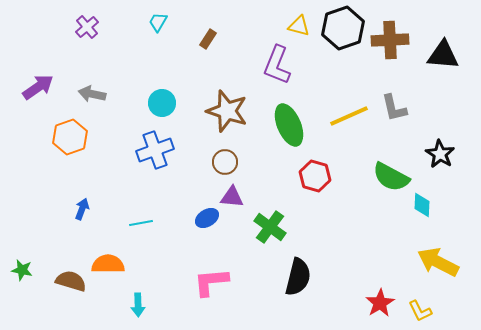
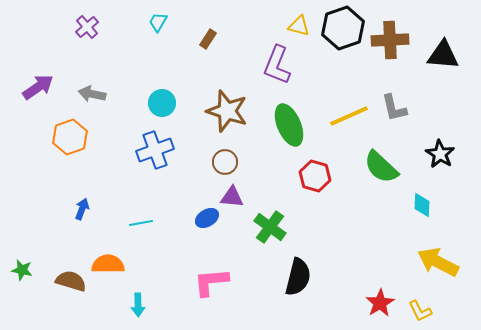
green semicircle: moved 10 px left, 10 px up; rotated 15 degrees clockwise
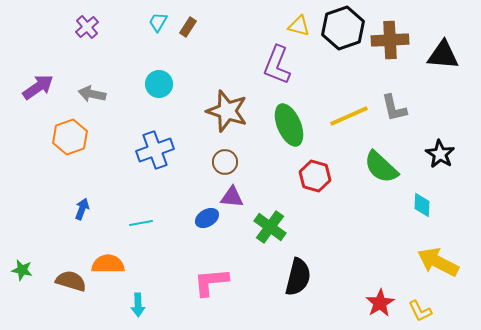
brown rectangle: moved 20 px left, 12 px up
cyan circle: moved 3 px left, 19 px up
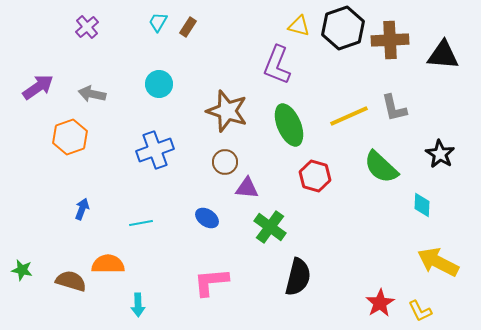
purple triangle: moved 15 px right, 9 px up
blue ellipse: rotated 65 degrees clockwise
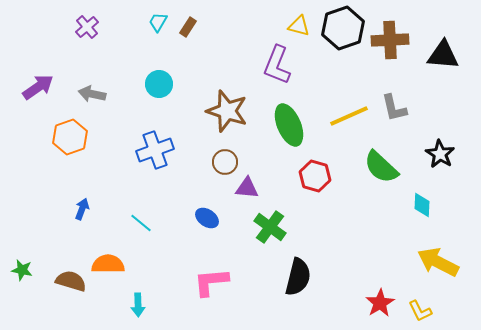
cyan line: rotated 50 degrees clockwise
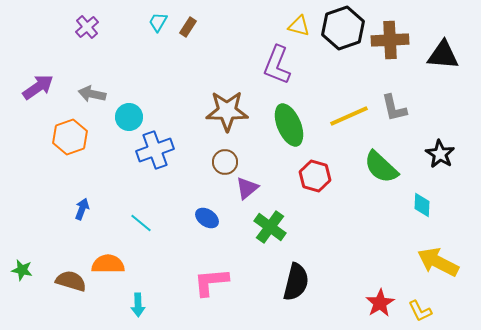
cyan circle: moved 30 px left, 33 px down
brown star: rotated 18 degrees counterclockwise
purple triangle: rotated 45 degrees counterclockwise
black semicircle: moved 2 px left, 5 px down
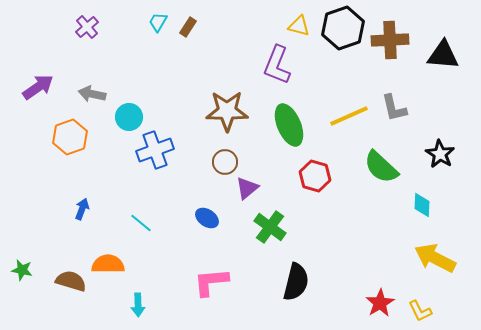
yellow arrow: moved 3 px left, 4 px up
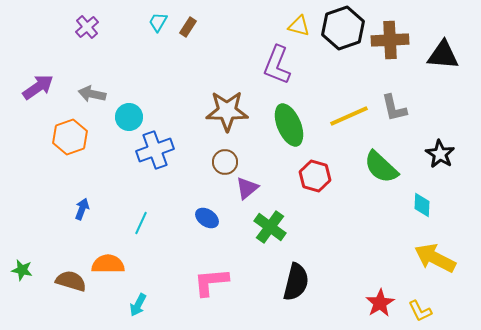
cyan line: rotated 75 degrees clockwise
cyan arrow: rotated 30 degrees clockwise
